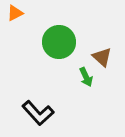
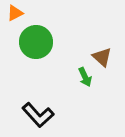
green circle: moved 23 px left
green arrow: moved 1 px left
black L-shape: moved 2 px down
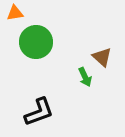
orange triangle: rotated 18 degrees clockwise
black L-shape: moved 1 px right, 3 px up; rotated 68 degrees counterclockwise
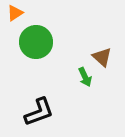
orange triangle: rotated 24 degrees counterclockwise
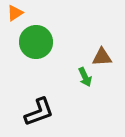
brown triangle: rotated 45 degrees counterclockwise
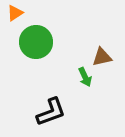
brown triangle: rotated 10 degrees counterclockwise
black L-shape: moved 12 px right
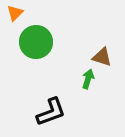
orange triangle: rotated 12 degrees counterclockwise
brown triangle: rotated 30 degrees clockwise
green arrow: moved 3 px right, 2 px down; rotated 138 degrees counterclockwise
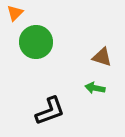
green arrow: moved 7 px right, 9 px down; rotated 96 degrees counterclockwise
black L-shape: moved 1 px left, 1 px up
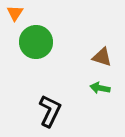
orange triangle: rotated 12 degrees counterclockwise
green arrow: moved 5 px right
black L-shape: rotated 44 degrees counterclockwise
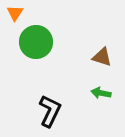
green arrow: moved 1 px right, 5 px down
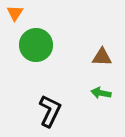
green circle: moved 3 px down
brown triangle: rotated 15 degrees counterclockwise
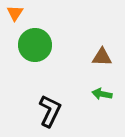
green circle: moved 1 px left
green arrow: moved 1 px right, 1 px down
